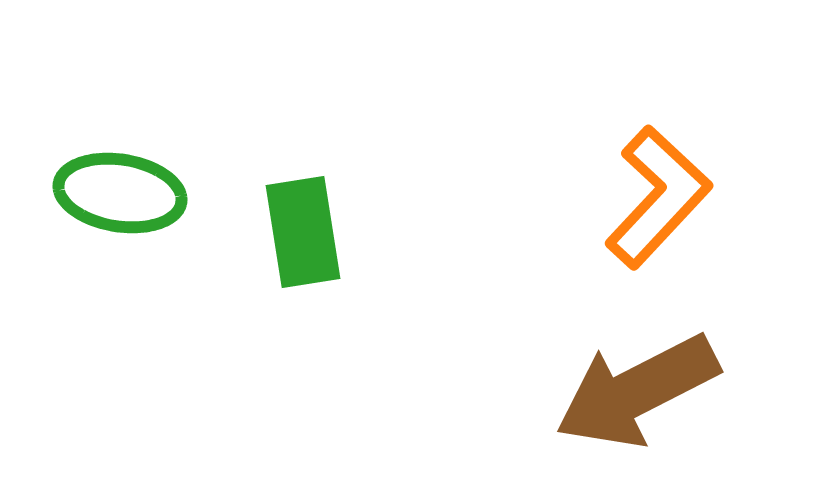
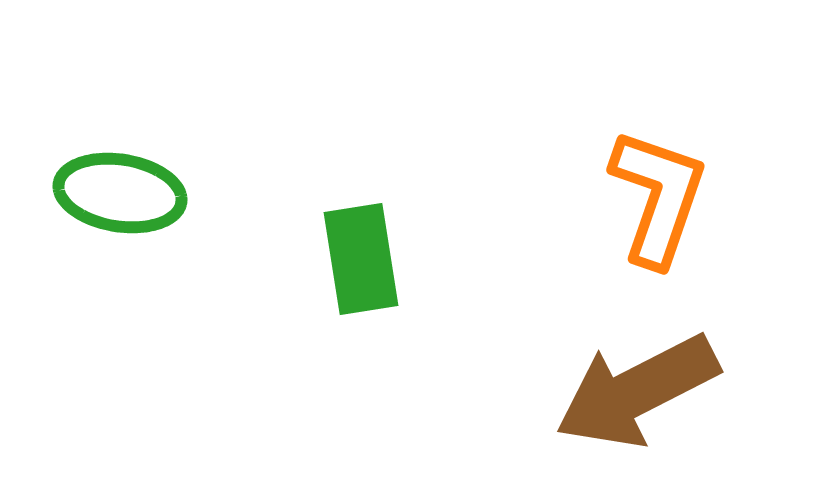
orange L-shape: rotated 24 degrees counterclockwise
green rectangle: moved 58 px right, 27 px down
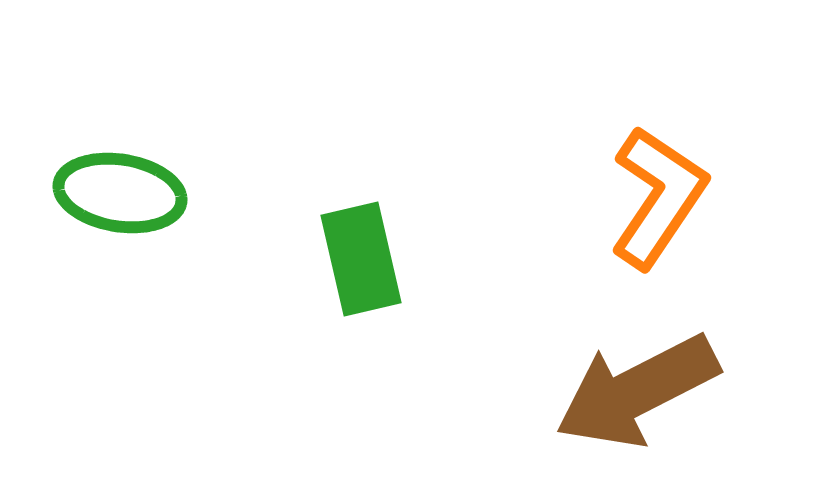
orange L-shape: rotated 15 degrees clockwise
green rectangle: rotated 4 degrees counterclockwise
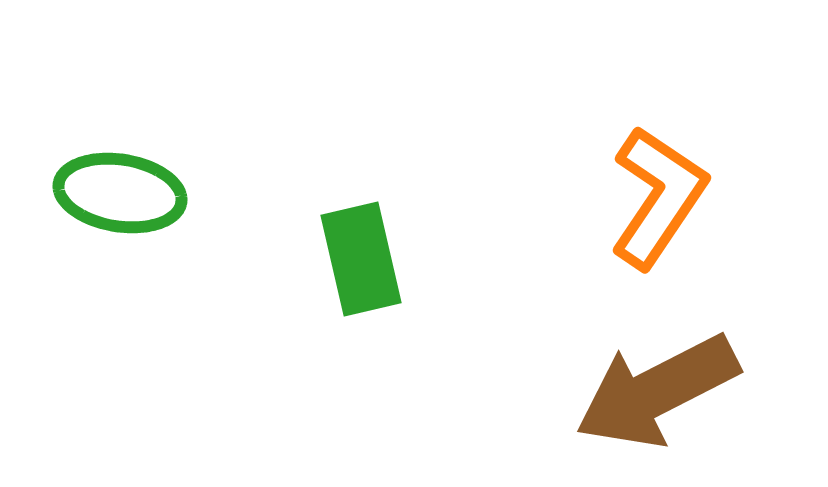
brown arrow: moved 20 px right
